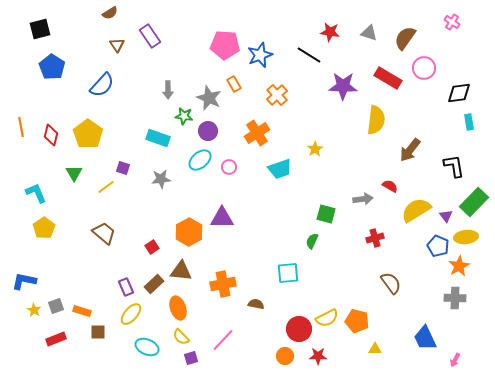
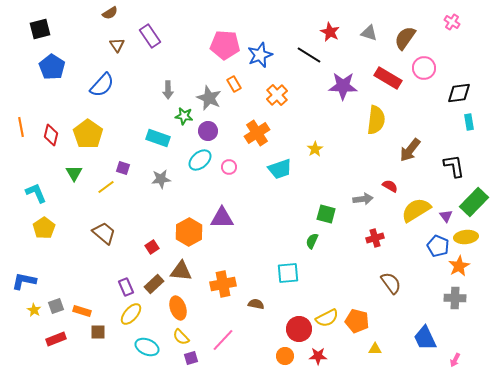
red star at (330, 32): rotated 18 degrees clockwise
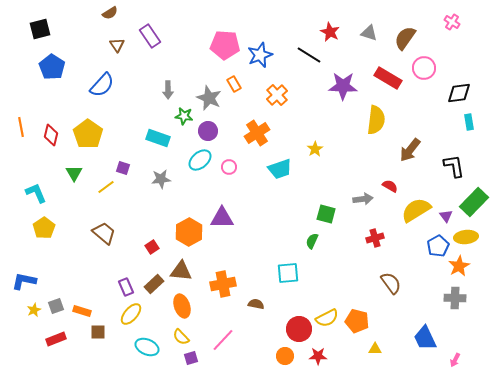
blue pentagon at (438, 246): rotated 20 degrees clockwise
orange ellipse at (178, 308): moved 4 px right, 2 px up
yellow star at (34, 310): rotated 16 degrees clockwise
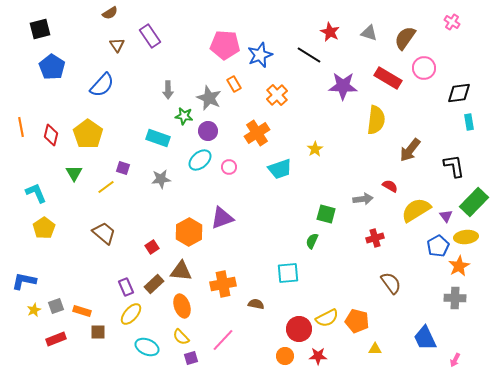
purple triangle at (222, 218): rotated 20 degrees counterclockwise
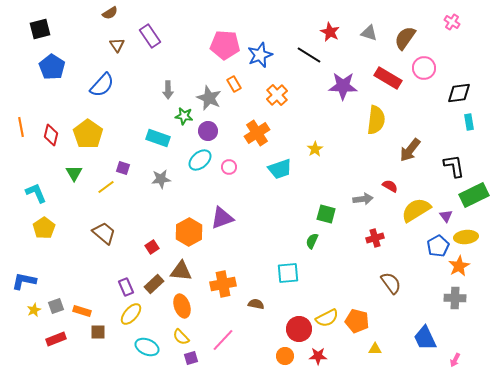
green rectangle at (474, 202): moved 7 px up; rotated 20 degrees clockwise
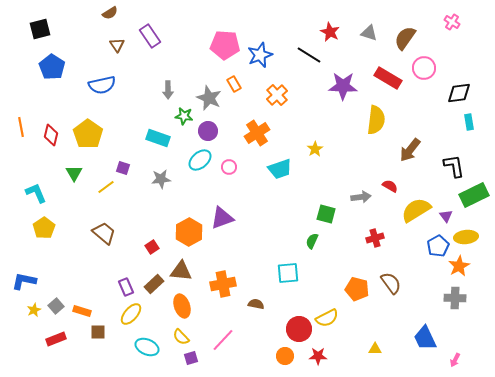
blue semicircle at (102, 85): rotated 36 degrees clockwise
gray arrow at (363, 199): moved 2 px left, 2 px up
gray square at (56, 306): rotated 21 degrees counterclockwise
orange pentagon at (357, 321): moved 32 px up
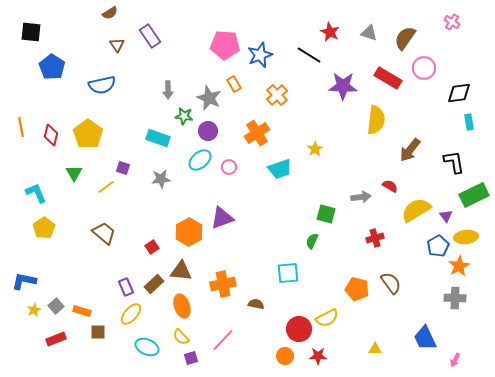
black square at (40, 29): moved 9 px left, 3 px down; rotated 20 degrees clockwise
black L-shape at (454, 166): moved 4 px up
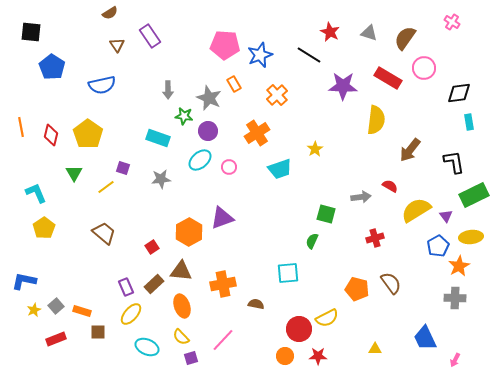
yellow ellipse at (466, 237): moved 5 px right
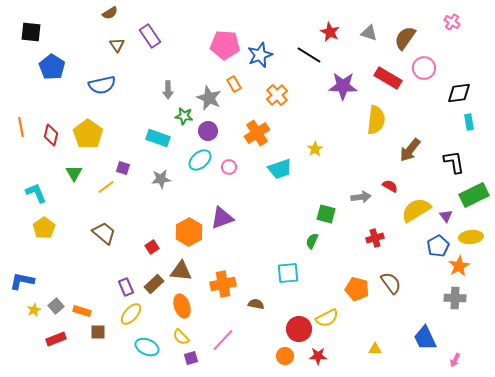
blue L-shape at (24, 281): moved 2 px left
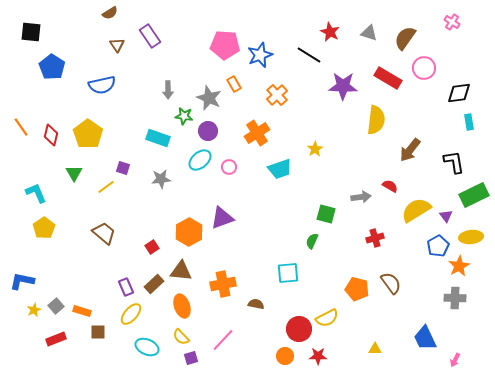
orange line at (21, 127): rotated 24 degrees counterclockwise
